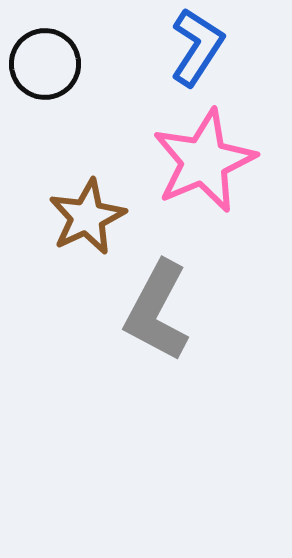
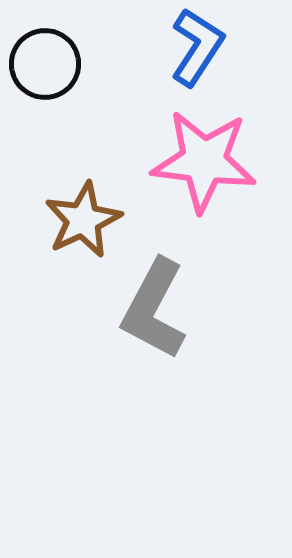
pink star: rotated 30 degrees clockwise
brown star: moved 4 px left, 3 px down
gray L-shape: moved 3 px left, 2 px up
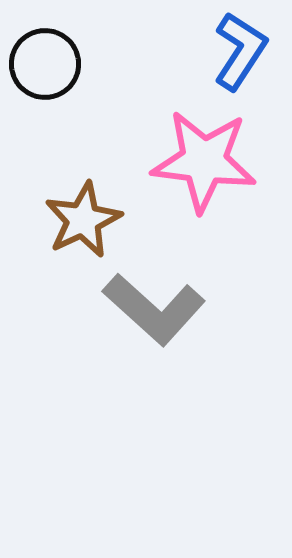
blue L-shape: moved 43 px right, 4 px down
gray L-shape: rotated 76 degrees counterclockwise
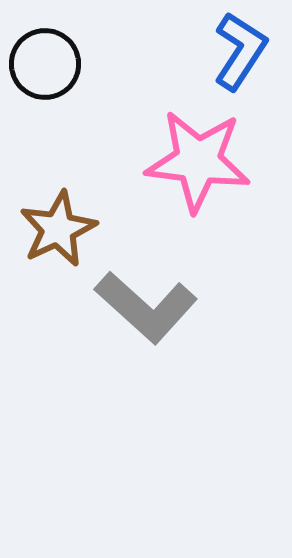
pink star: moved 6 px left
brown star: moved 25 px left, 9 px down
gray L-shape: moved 8 px left, 2 px up
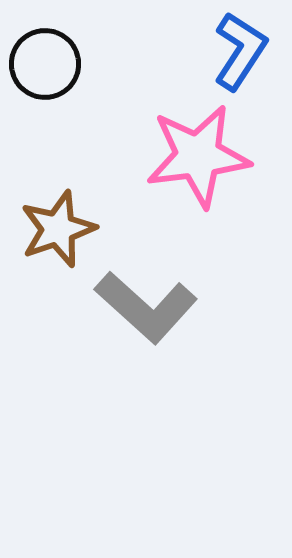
pink star: moved 5 px up; rotated 14 degrees counterclockwise
brown star: rotated 6 degrees clockwise
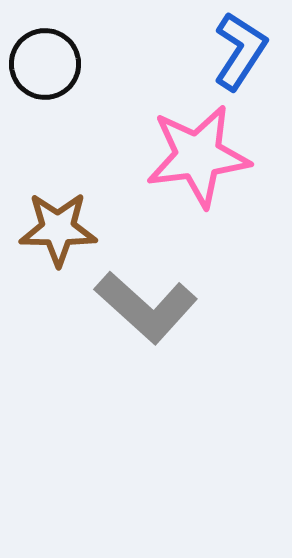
brown star: rotated 20 degrees clockwise
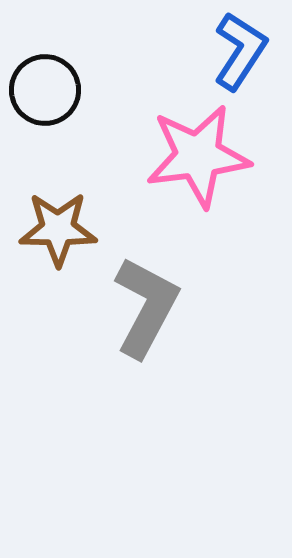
black circle: moved 26 px down
gray L-shape: rotated 104 degrees counterclockwise
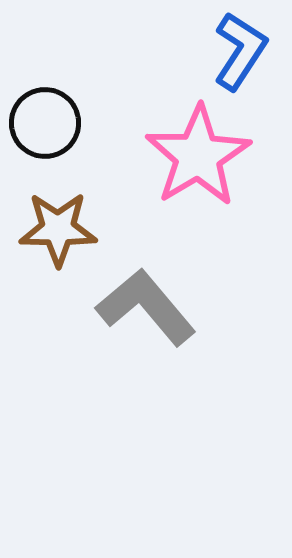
black circle: moved 33 px down
pink star: rotated 24 degrees counterclockwise
gray L-shape: rotated 68 degrees counterclockwise
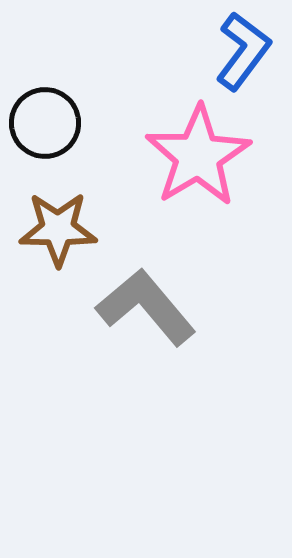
blue L-shape: moved 3 px right; rotated 4 degrees clockwise
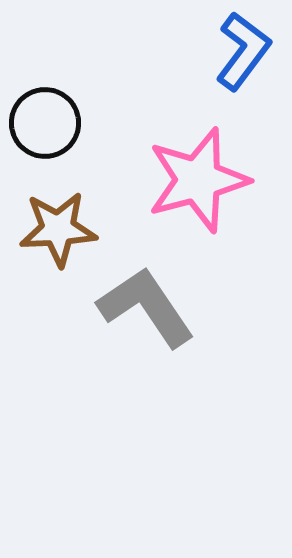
pink star: moved 24 px down; rotated 16 degrees clockwise
brown star: rotated 4 degrees counterclockwise
gray L-shape: rotated 6 degrees clockwise
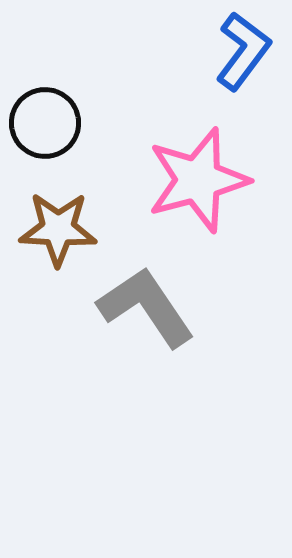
brown star: rotated 6 degrees clockwise
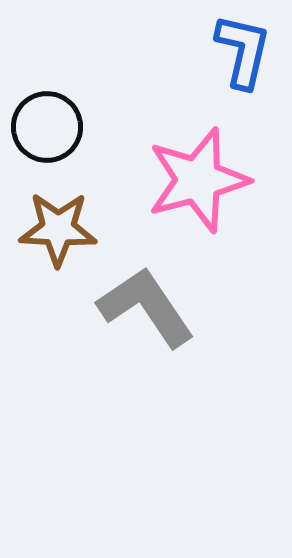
blue L-shape: rotated 24 degrees counterclockwise
black circle: moved 2 px right, 4 px down
